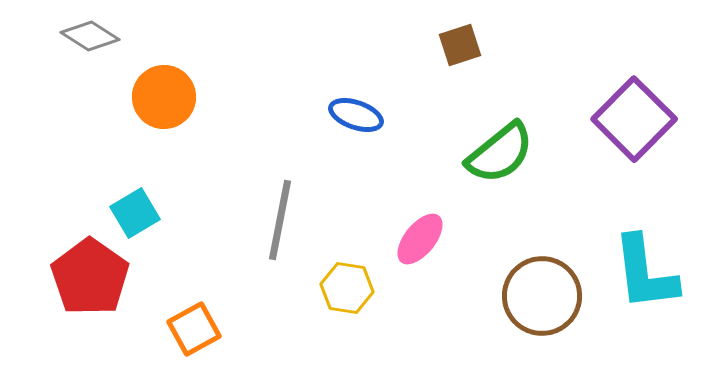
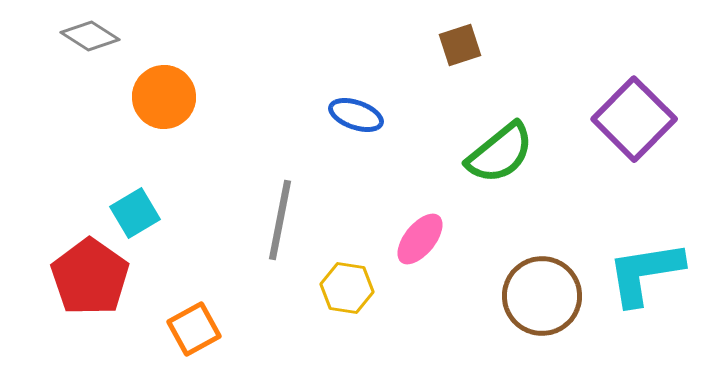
cyan L-shape: rotated 88 degrees clockwise
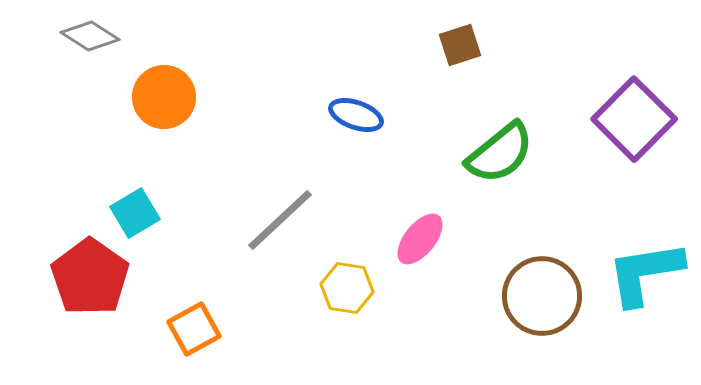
gray line: rotated 36 degrees clockwise
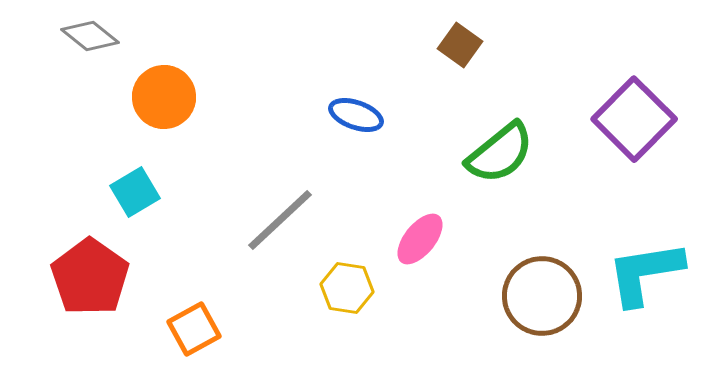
gray diamond: rotated 6 degrees clockwise
brown square: rotated 36 degrees counterclockwise
cyan square: moved 21 px up
